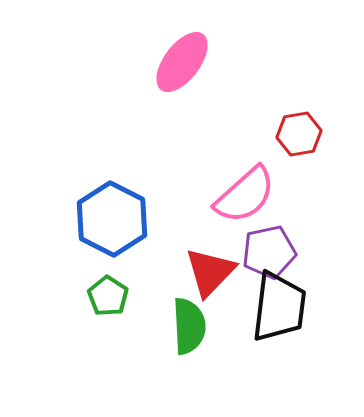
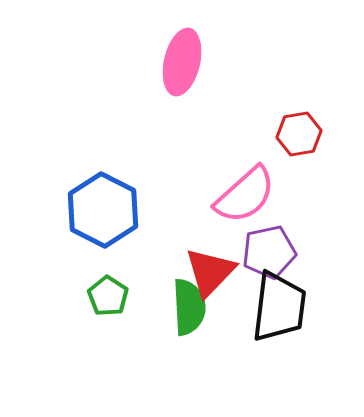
pink ellipse: rotated 24 degrees counterclockwise
blue hexagon: moved 9 px left, 9 px up
green semicircle: moved 19 px up
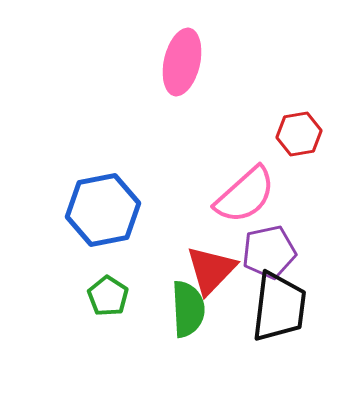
blue hexagon: rotated 22 degrees clockwise
red triangle: moved 1 px right, 2 px up
green semicircle: moved 1 px left, 2 px down
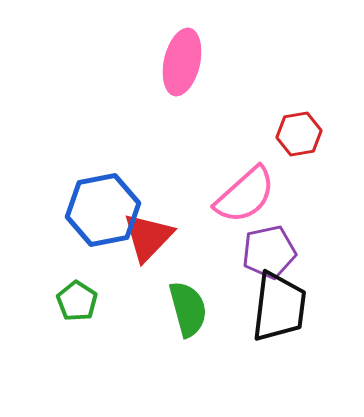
red triangle: moved 63 px left, 33 px up
green pentagon: moved 31 px left, 5 px down
green semicircle: rotated 12 degrees counterclockwise
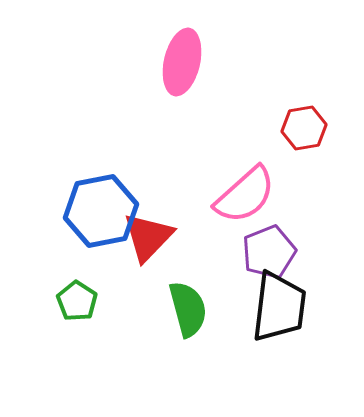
red hexagon: moved 5 px right, 6 px up
blue hexagon: moved 2 px left, 1 px down
purple pentagon: rotated 10 degrees counterclockwise
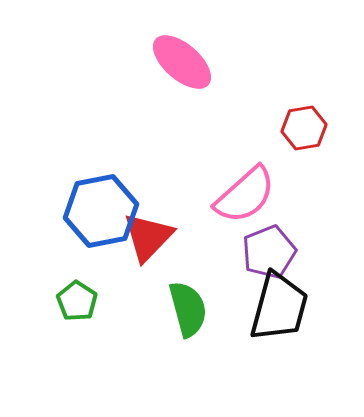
pink ellipse: rotated 62 degrees counterclockwise
black trapezoid: rotated 8 degrees clockwise
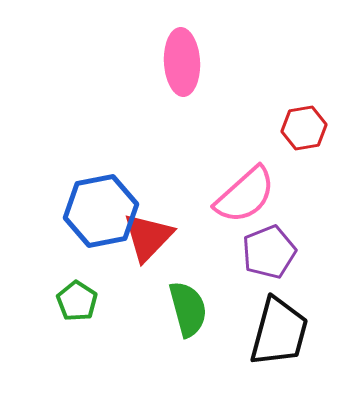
pink ellipse: rotated 46 degrees clockwise
black trapezoid: moved 25 px down
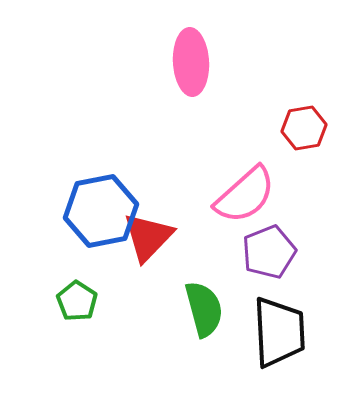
pink ellipse: moved 9 px right
green semicircle: moved 16 px right
black trapezoid: rotated 18 degrees counterclockwise
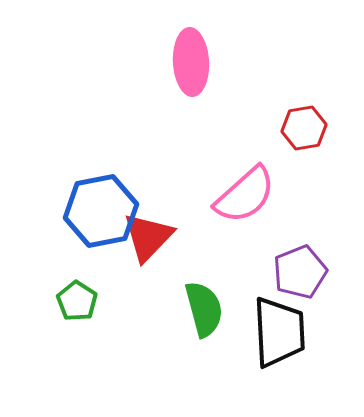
purple pentagon: moved 31 px right, 20 px down
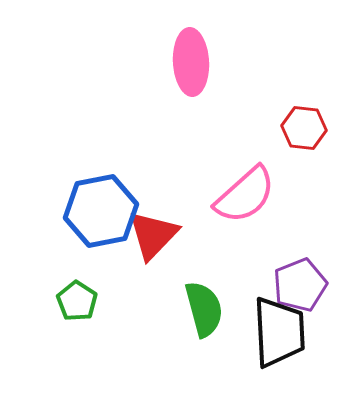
red hexagon: rotated 15 degrees clockwise
red triangle: moved 5 px right, 2 px up
purple pentagon: moved 13 px down
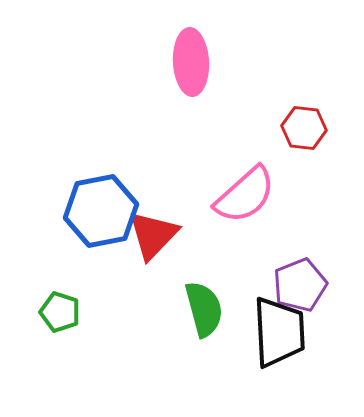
green pentagon: moved 17 px left, 11 px down; rotated 15 degrees counterclockwise
